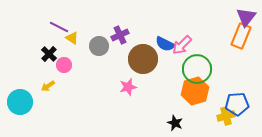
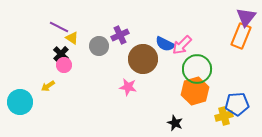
black cross: moved 12 px right
pink star: rotated 24 degrees clockwise
yellow cross: moved 2 px left
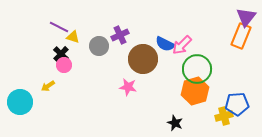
yellow triangle: moved 1 px right, 1 px up; rotated 16 degrees counterclockwise
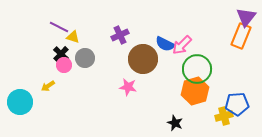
gray circle: moved 14 px left, 12 px down
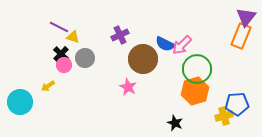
pink star: rotated 18 degrees clockwise
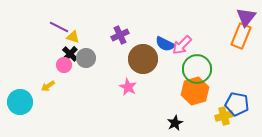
black cross: moved 9 px right
gray circle: moved 1 px right
blue pentagon: rotated 15 degrees clockwise
black star: rotated 21 degrees clockwise
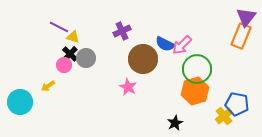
purple cross: moved 2 px right, 4 px up
yellow cross: rotated 24 degrees counterclockwise
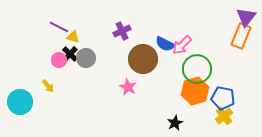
pink circle: moved 5 px left, 5 px up
yellow arrow: rotated 96 degrees counterclockwise
blue pentagon: moved 14 px left, 6 px up
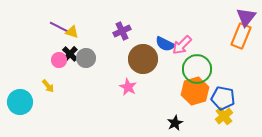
yellow triangle: moved 1 px left, 5 px up
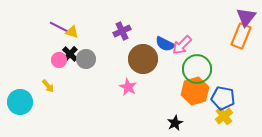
gray circle: moved 1 px down
